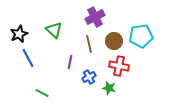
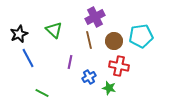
brown line: moved 4 px up
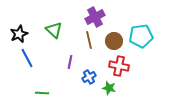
blue line: moved 1 px left
green line: rotated 24 degrees counterclockwise
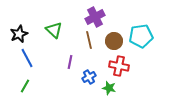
green line: moved 17 px left, 7 px up; rotated 64 degrees counterclockwise
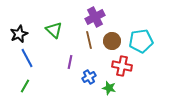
cyan pentagon: moved 5 px down
brown circle: moved 2 px left
red cross: moved 3 px right
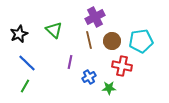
blue line: moved 5 px down; rotated 18 degrees counterclockwise
green star: rotated 16 degrees counterclockwise
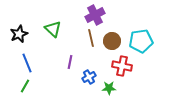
purple cross: moved 2 px up
green triangle: moved 1 px left, 1 px up
brown line: moved 2 px right, 2 px up
blue line: rotated 24 degrees clockwise
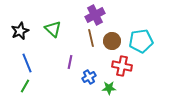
black star: moved 1 px right, 3 px up
